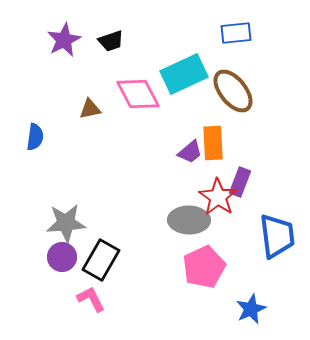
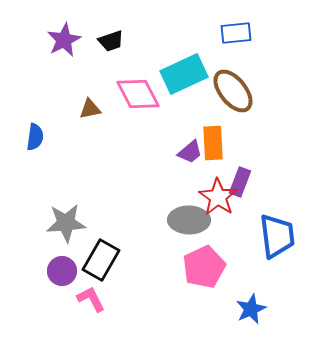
purple circle: moved 14 px down
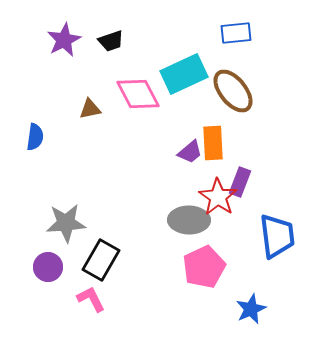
purple circle: moved 14 px left, 4 px up
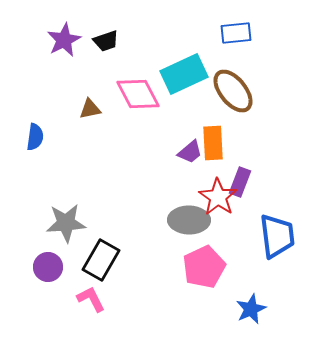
black trapezoid: moved 5 px left
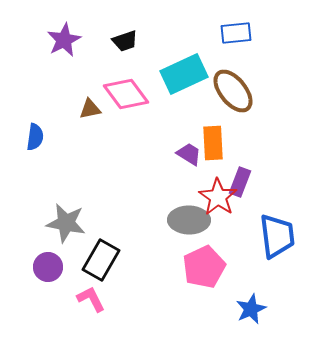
black trapezoid: moved 19 px right
pink diamond: moved 12 px left; rotated 9 degrees counterclockwise
purple trapezoid: moved 1 px left, 2 px down; rotated 108 degrees counterclockwise
gray star: rotated 15 degrees clockwise
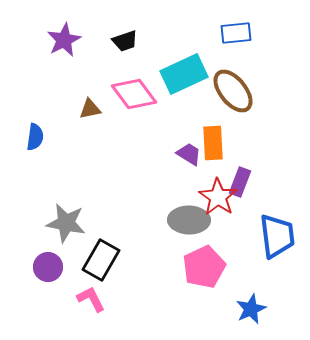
pink diamond: moved 8 px right
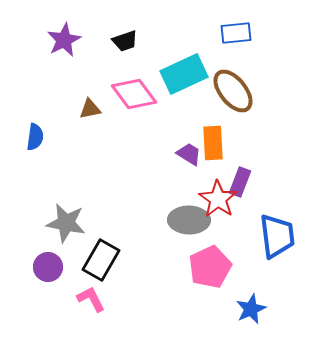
red star: moved 2 px down
pink pentagon: moved 6 px right
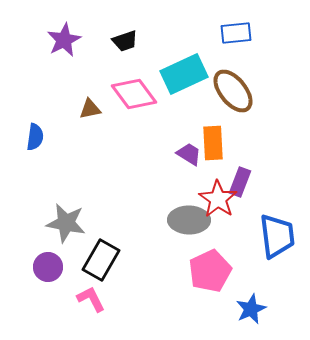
pink pentagon: moved 4 px down
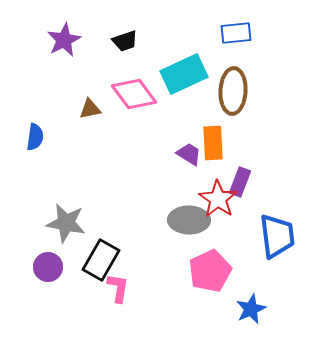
brown ellipse: rotated 42 degrees clockwise
pink L-shape: moved 27 px right, 11 px up; rotated 36 degrees clockwise
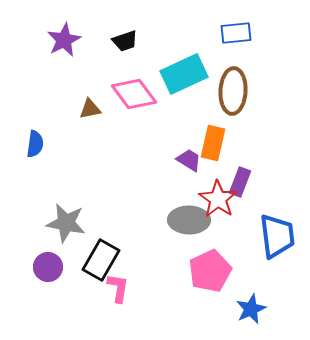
blue semicircle: moved 7 px down
orange rectangle: rotated 16 degrees clockwise
purple trapezoid: moved 6 px down
